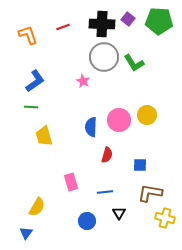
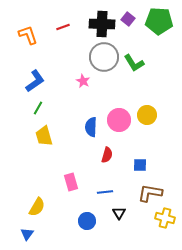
green line: moved 7 px right, 1 px down; rotated 64 degrees counterclockwise
blue triangle: moved 1 px right, 1 px down
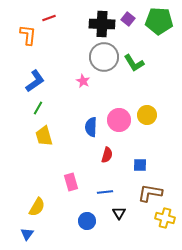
red line: moved 14 px left, 9 px up
orange L-shape: rotated 25 degrees clockwise
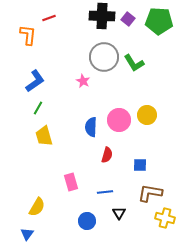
black cross: moved 8 px up
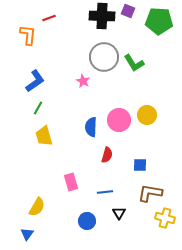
purple square: moved 8 px up; rotated 16 degrees counterclockwise
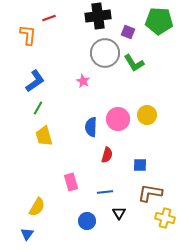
purple square: moved 21 px down
black cross: moved 4 px left; rotated 10 degrees counterclockwise
gray circle: moved 1 px right, 4 px up
pink circle: moved 1 px left, 1 px up
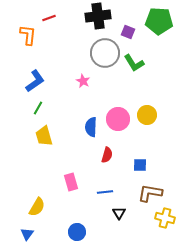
blue circle: moved 10 px left, 11 px down
